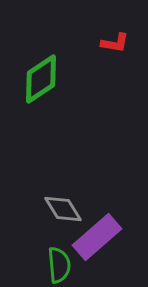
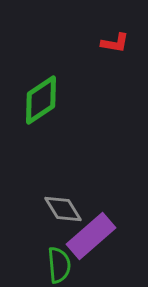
green diamond: moved 21 px down
purple rectangle: moved 6 px left, 1 px up
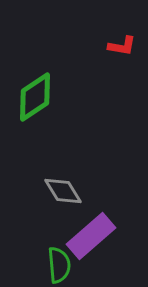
red L-shape: moved 7 px right, 3 px down
green diamond: moved 6 px left, 3 px up
gray diamond: moved 18 px up
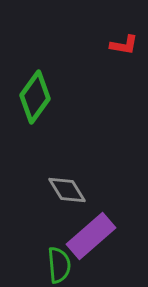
red L-shape: moved 2 px right, 1 px up
green diamond: rotated 21 degrees counterclockwise
gray diamond: moved 4 px right, 1 px up
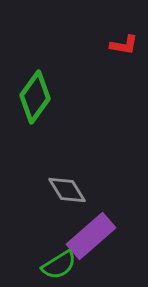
green semicircle: rotated 63 degrees clockwise
